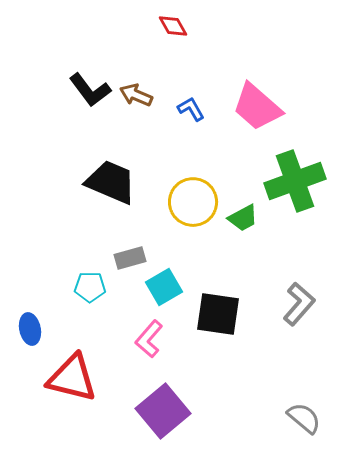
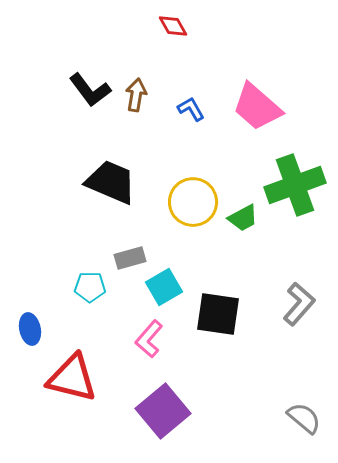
brown arrow: rotated 76 degrees clockwise
green cross: moved 4 px down
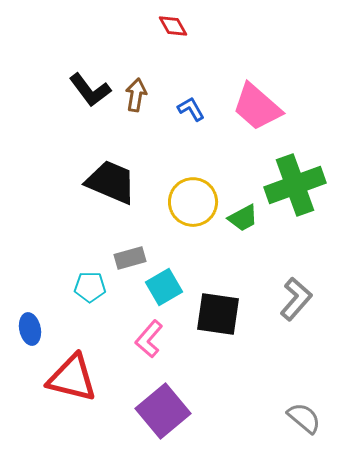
gray L-shape: moved 3 px left, 5 px up
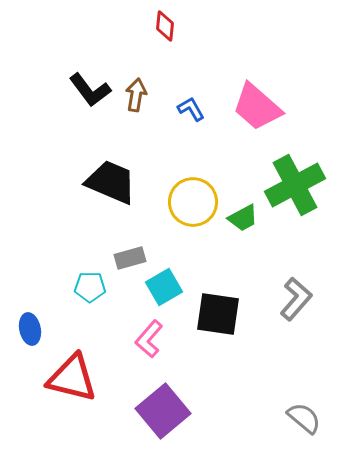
red diamond: moved 8 px left; rotated 36 degrees clockwise
green cross: rotated 8 degrees counterclockwise
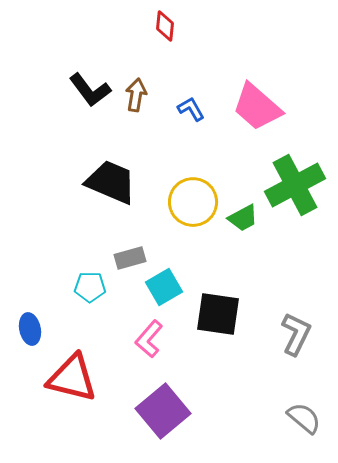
gray L-shape: moved 35 px down; rotated 15 degrees counterclockwise
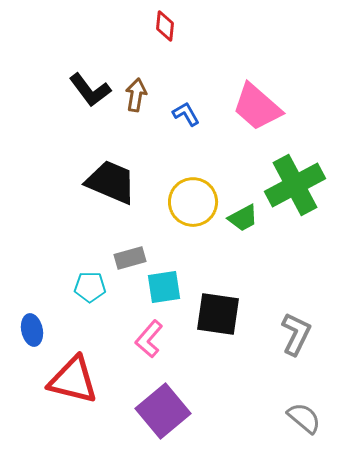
blue L-shape: moved 5 px left, 5 px down
cyan square: rotated 21 degrees clockwise
blue ellipse: moved 2 px right, 1 px down
red triangle: moved 1 px right, 2 px down
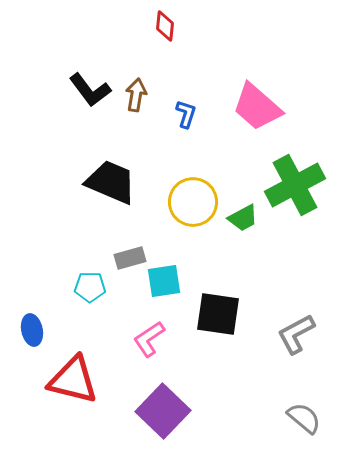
blue L-shape: rotated 48 degrees clockwise
cyan square: moved 6 px up
gray L-shape: rotated 144 degrees counterclockwise
pink L-shape: rotated 15 degrees clockwise
purple square: rotated 6 degrees counterclockwise
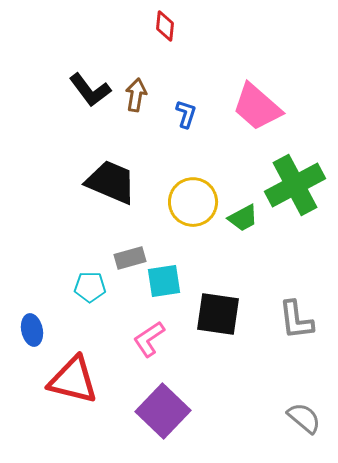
gray L-shape: moved 14 px up; rotated 69 degrees counterclockwise
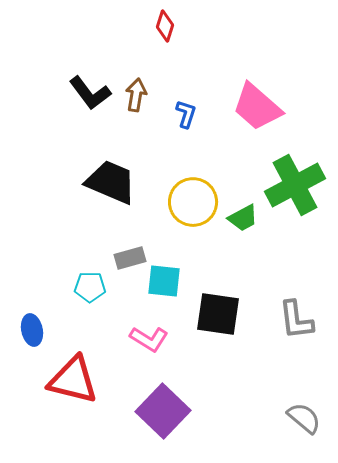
red diamond: rotated 12 degrees clockwise
black L-shape: moved 3 px down
cyan square: rotated 15 degrees clockwise
pink L-shape: rotated 114 degrees counterclockwise
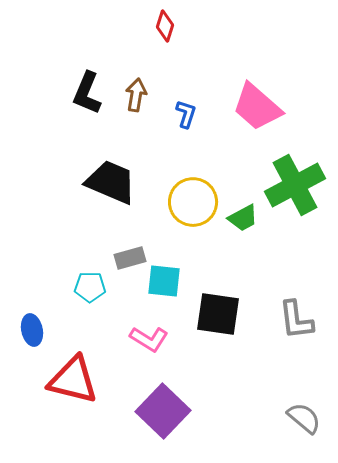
black L-shape: moved 3 px left; rotated 60 degrees clockwise
